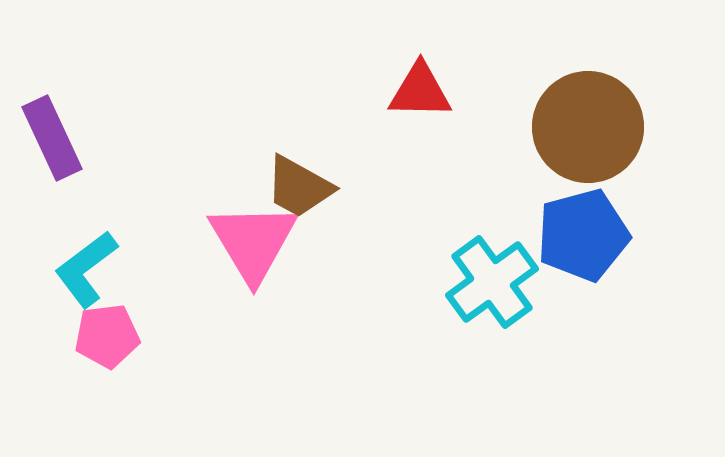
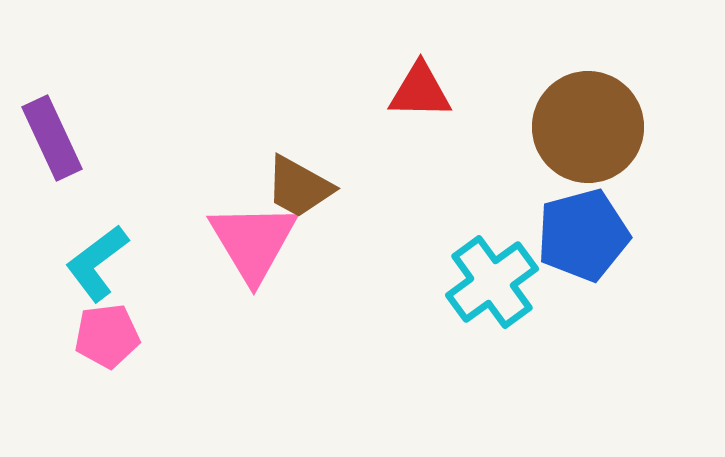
cyan L-shape: moved 11 px right, 6 px up
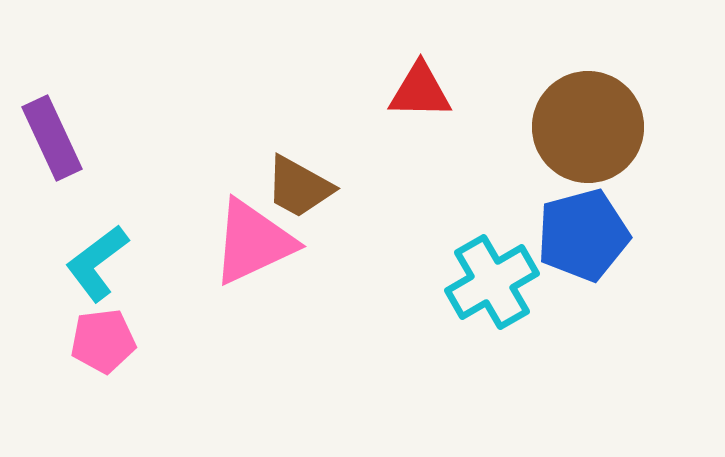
pink triangle: rotated 36 degrees clockwise
cyan cross: rotated 6 degrees clockwise
pink pentagon: moved 4 px left, 5 px down
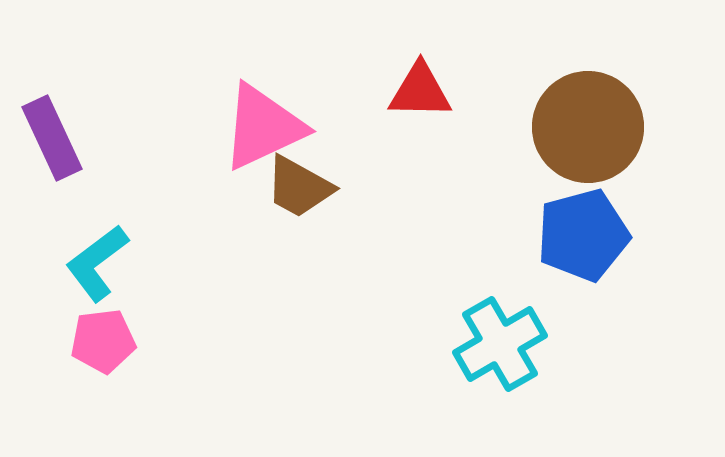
pink triangle: moved 10 px right, 115 px up
cyan cross: moved 8 px right, 62 px down
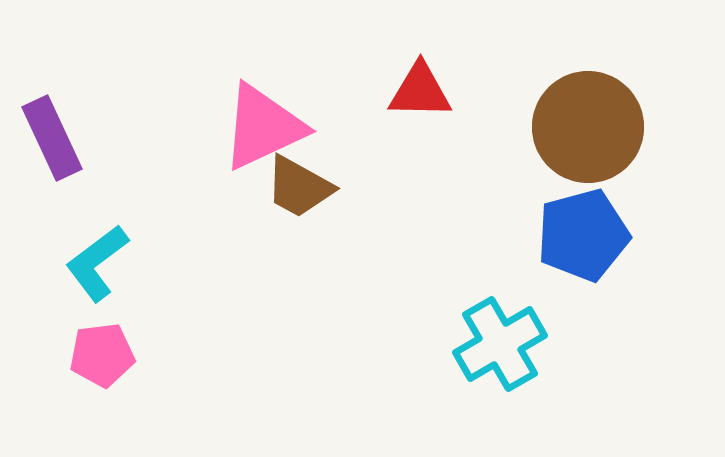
pink pentagon: moved 1 px left, 14 px down
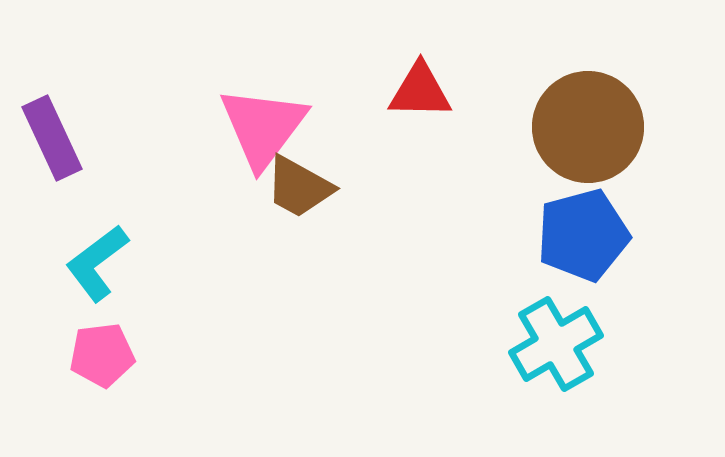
pink triangle: rotated 28 degrees counterclockwise
cyan cross: moved 56 px right
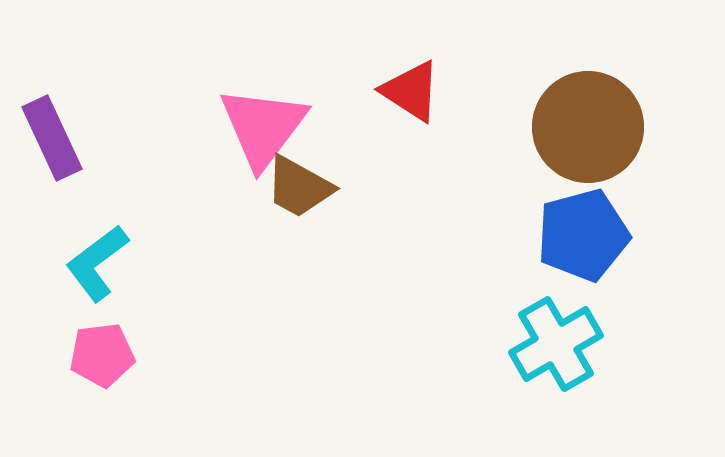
red triangle: moved 9 px left; rotated 32 degrees clockwise
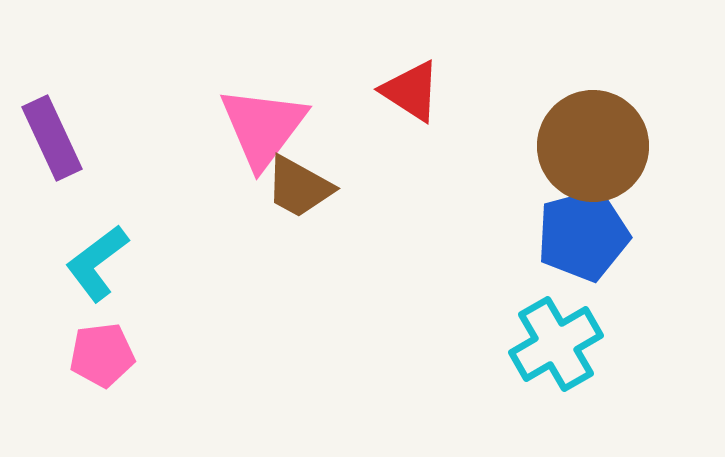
brown circle: moved 5 px right, 19 px down
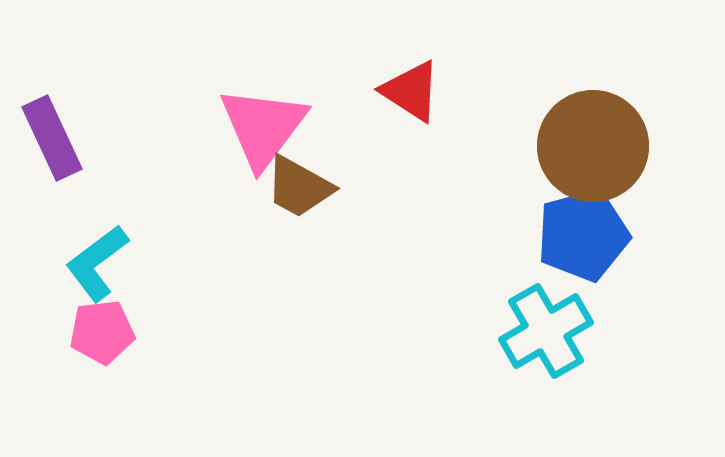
cyan cross: moved 10 px left, 13 px up
pink pentagon: moved 23 px up
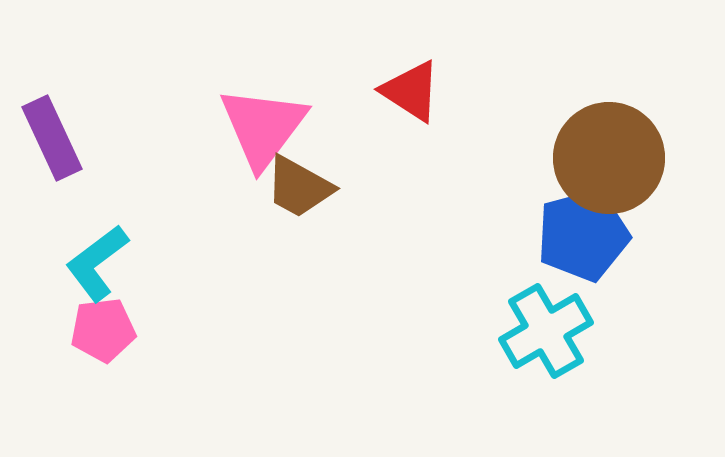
brown circle: moved 16 px right, 12 px down
pink pentagon: moved 1 px right, 2 px up
